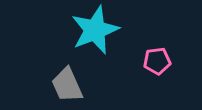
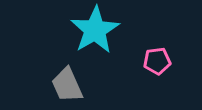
cyan star: rotated 9 degrees counterclockwise
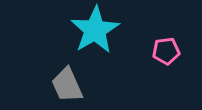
pink pentagon: moved 9 px right, 10 px up
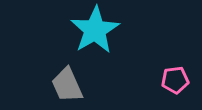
pink pentagon: moved 9 px right, 29 px down
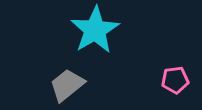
gray trapezoid: rotated 75 degrees clockwise
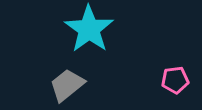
cyan star: moved 6 px left, 1 px up; rotated 6 degrees counterclockwise
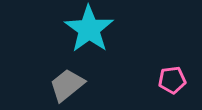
pink pentagon: moved 3 px left
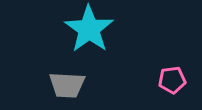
gray trapezoid: rotated 138 degrees counterclockwise
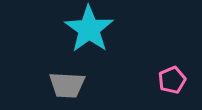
pink pentagon: rotated 16 degrees counterclockwise
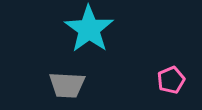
pink pentagon: moved 1 px left
